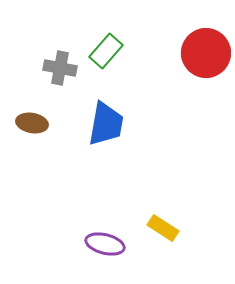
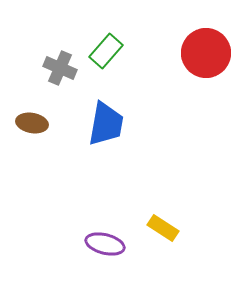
gray cross: rotated 12 degrees clockwise
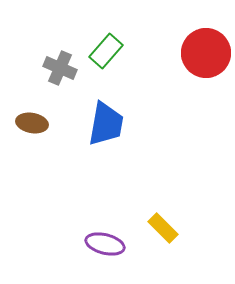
yellow rectangle: rotated 12 degrees clockwise
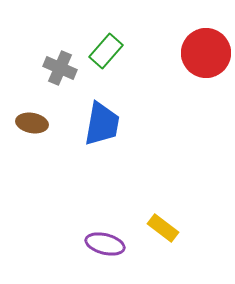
blue trapezoid: moved 4 px left
yellow rectangle: rotated 8 degrees counterclockwise
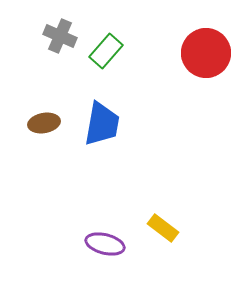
gray cross: moved 32 px up
brown ellipse: moved 12 px right; rotated 20 degrees counterclockwise
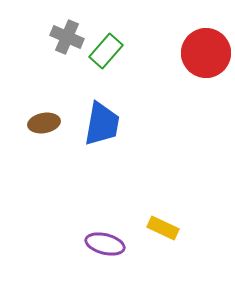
gray cross: moved 7 px right, 1 px down
yellow rectangle: rotated 12 degrees counterclockwise
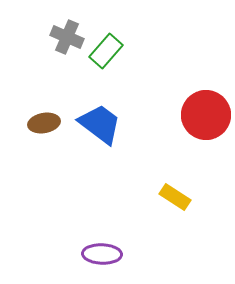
red circle: moved 62 px down
blue trapezoid: moved 2 px left; rotated 63 degrees counterclockwise
yellow rectangle: moved 12 px right, 31 px up; rotated 8 degrees clockwise
purple ellipse: moved 3 px left, 10 px down; rotated 12 degrees counterclockwise
